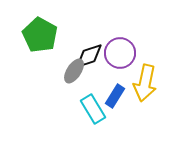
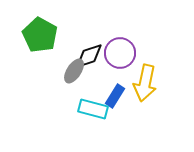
cyan rectangle: rotated 44 degrees counterclockwise
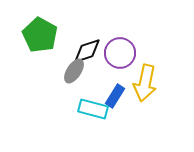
black diamond: moved 2 px left, 5 px up
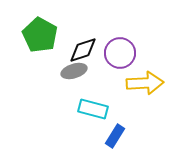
black diamond: moved 4 px left, 1 px up
gray ellipse: rotated 40 degrees clockwise
yellow arrow: rotated 105 degrees counterclockwise
blue rectangle: moved 40 px down
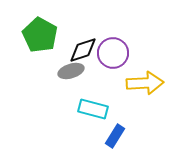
purple circle: moved 7 px left
gray ellipse: moved 3 px left
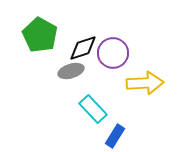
black diamond: moved 2 px up
cyan rectangle: rotated 32 degrees clockwise
